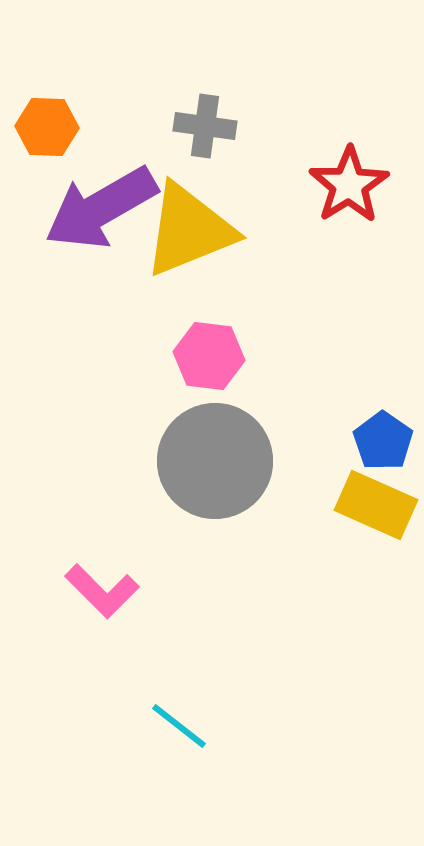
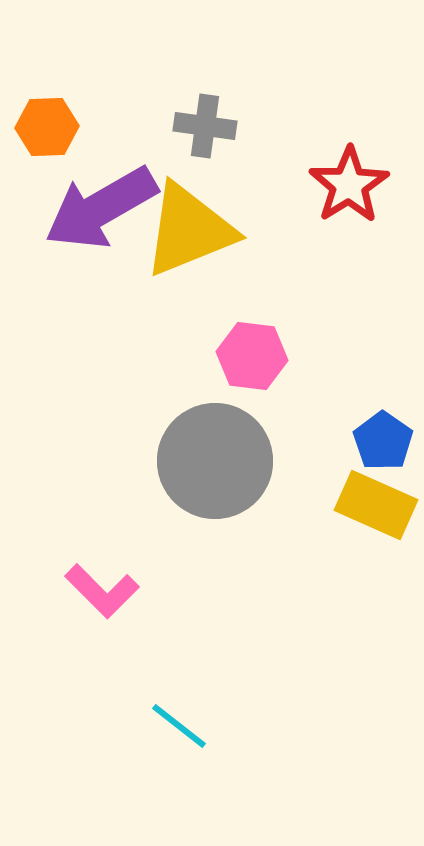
orange hexagon: rotated 4 degrees counterclockwise
pink hexagon: moved 43 px right
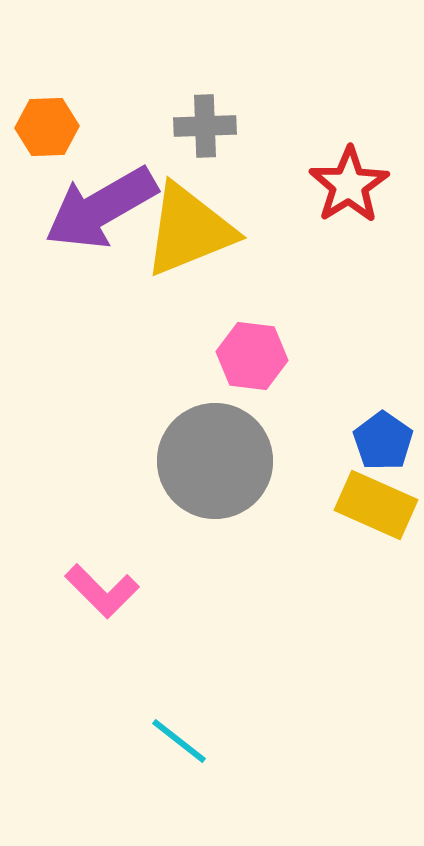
gray cross: rotated 10 degrees counterclockwise
cyan line: moved 15 px down
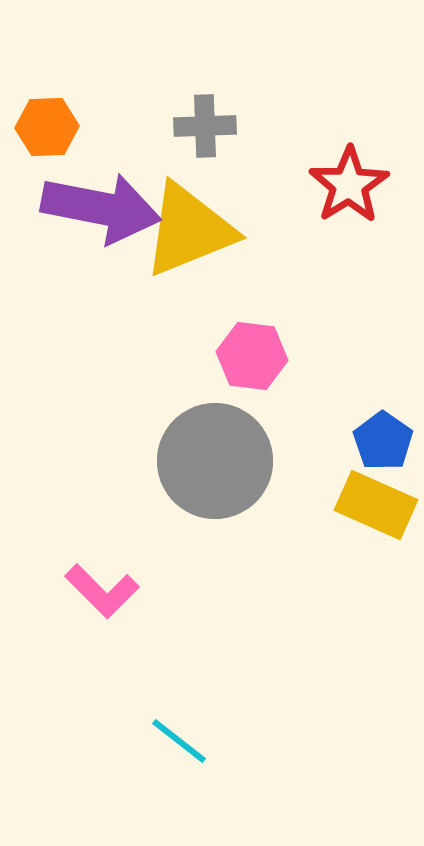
purple arrow: rotated 139 degrees counterclockwise
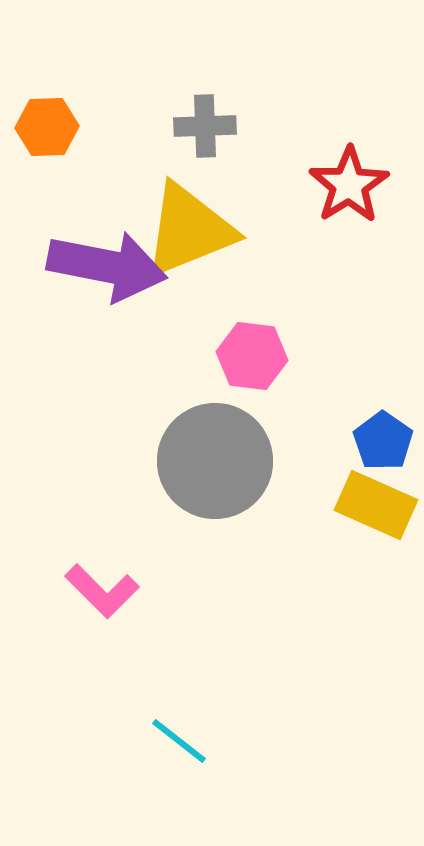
purple arrow: moved 6 px right, 58 px down
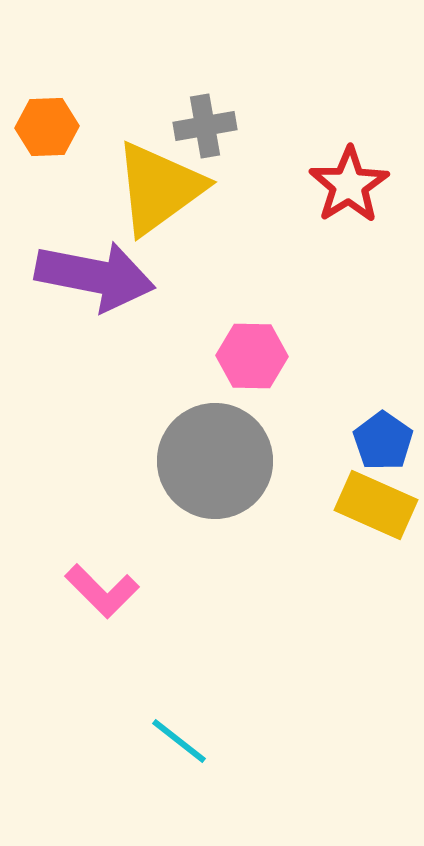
gray cross: rotated 8 degrees counterclockwise
yellow triangle: moved 30 px left, 42 px up; rotated 14 degrees counterclockwise
purple arrow: moved 12 px left, 10 px down
pink hexagon: rotated 6 degrees counterclockwise
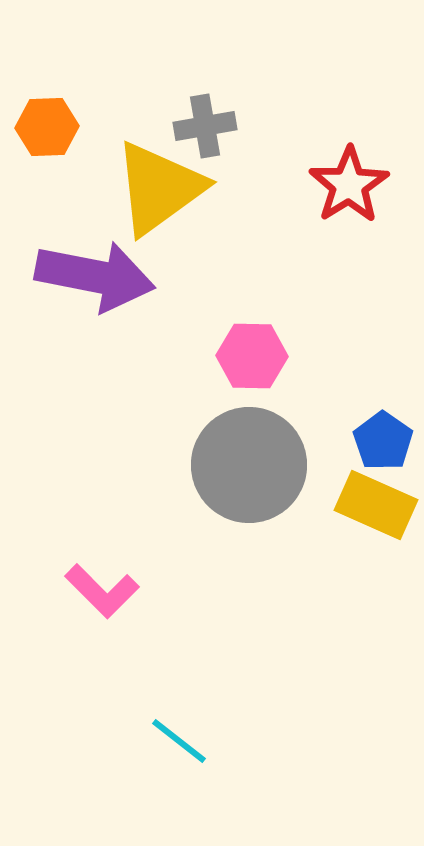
gray circle: moved 34 px right, 4 px down
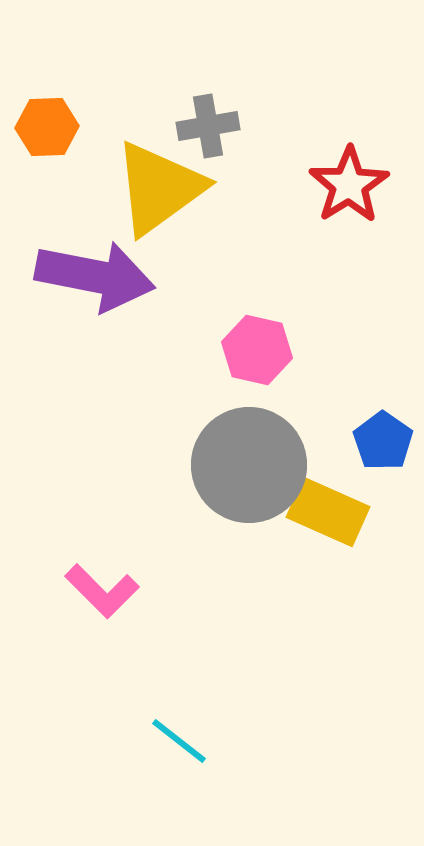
gray cross: moved 3 px right
pink hexagon: moved 5 px right, 6 px up; rotated 12 degrees clockwise
yellow rectangle: moved 48 px left, 7 px down
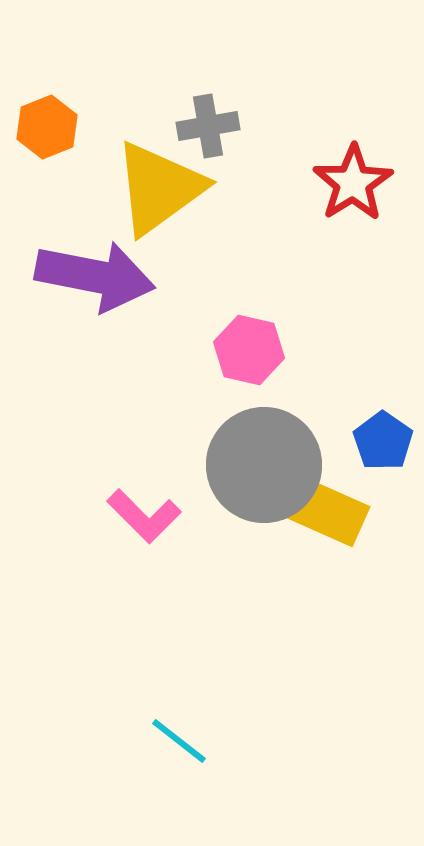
orange hexagon: rotated 20 degrees counterclockwise
red star: moved 4 px right, 2 px up
pink hexagon: moved 8 px left
gray circle: moved 15 px right
pink L-shape: moved 42 px right, 75 px up
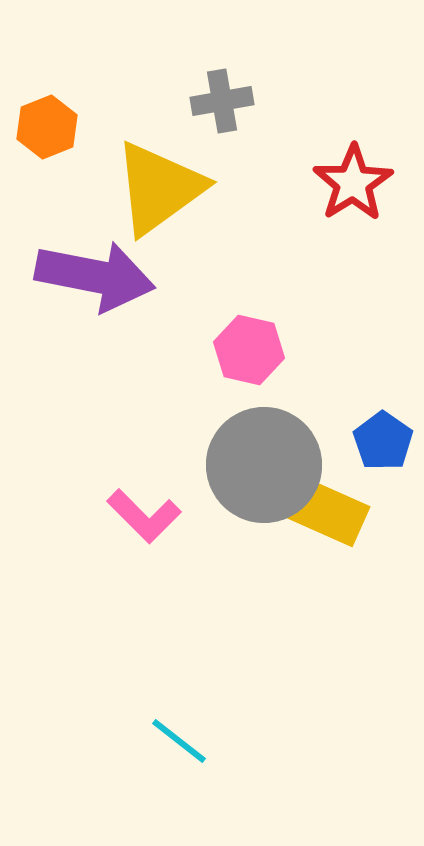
gray cross: moved 14 px right, 25 px up
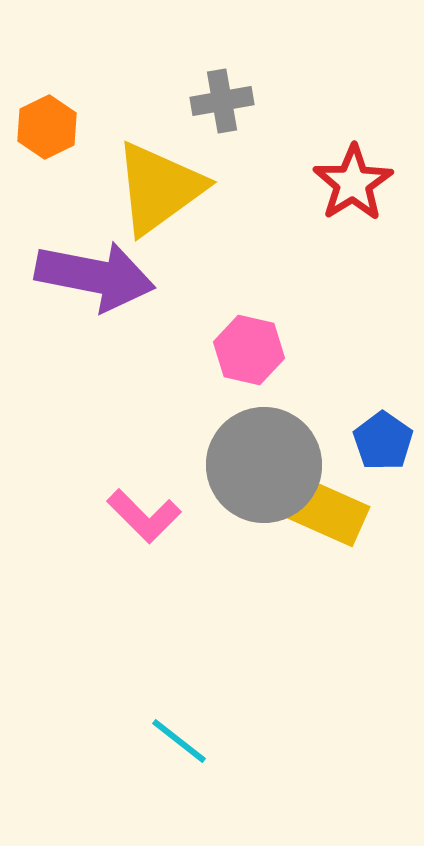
orange hexagon: rotated 4 degrees counterclockwise
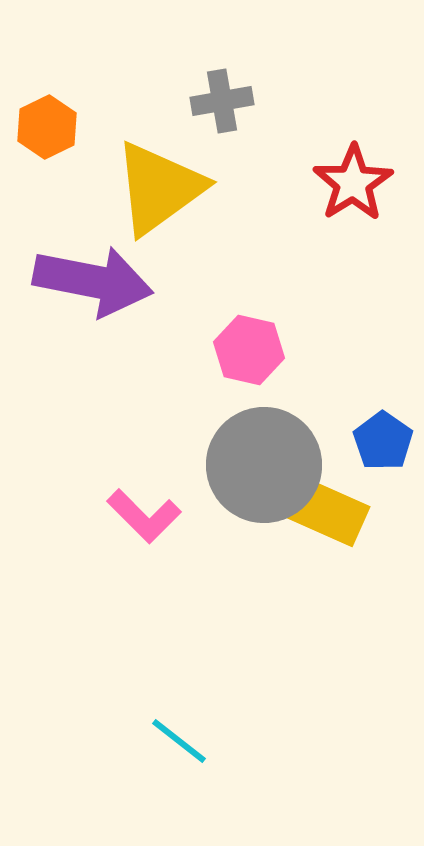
purple arrow: moved 2 px left, 5 px down
